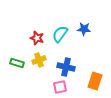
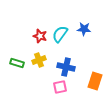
red star: moved 3 px right, 2 px up
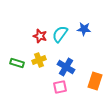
blue cross: rotated 18 degrees clockwise
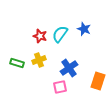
blue star: rotated 16 degrees clockwise
blue cross: moved 3 px right, 1 px down; rotated 24 degrees clockwise
orange rectangle: moved 3 px right
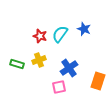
green rectangle: moved 1 px down
pink square: moved 1 px left
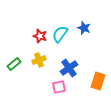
blue star: moved 1 px up
green rectangle: moved 3 px left; rotated 56 degrees counterclockwise
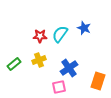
red star: rotated 16 degrees counterclockwise
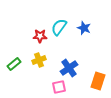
cyan semicircle: moved 1 px left, 7 px up
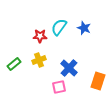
blue cross: rotated 12 degrees counterclockwise
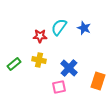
yellow cross: rotated 32 degrees clockwise
